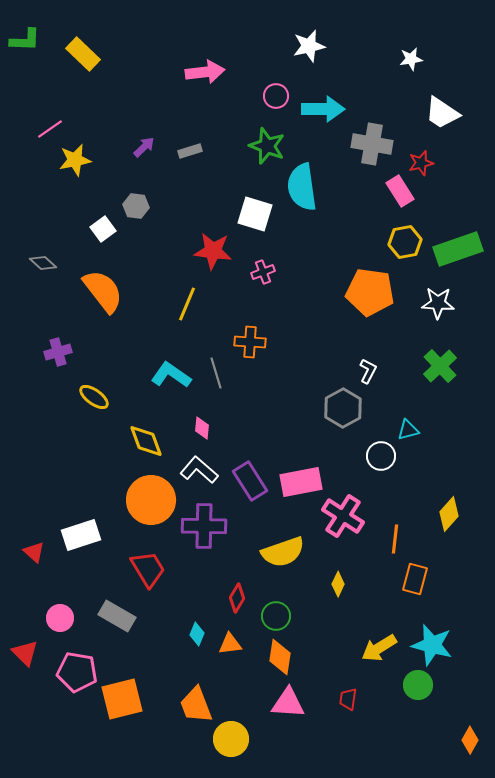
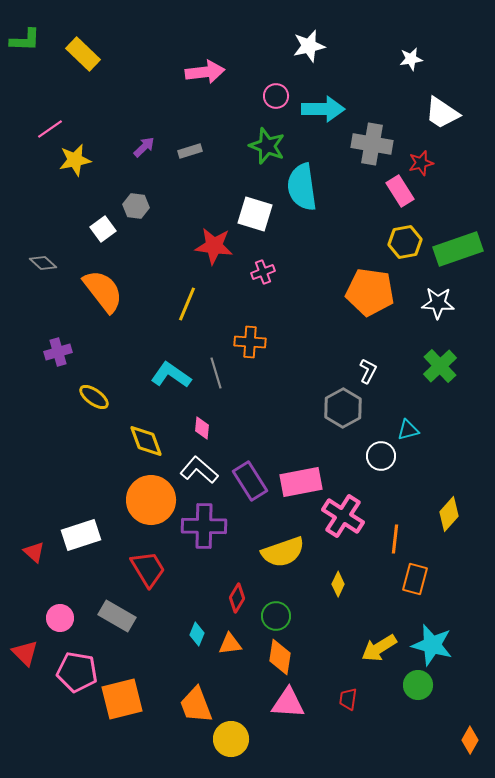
red star at (213, 251): moved 1 px right, 5 px up
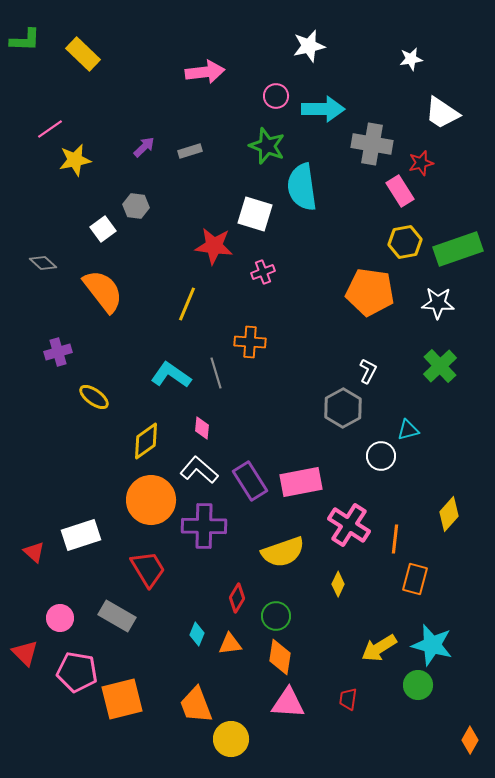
yellow diamond at (146, 441): rotated 75 degrees clockwise
pink cross at (343, 516): moved 6 px right, 9 px down
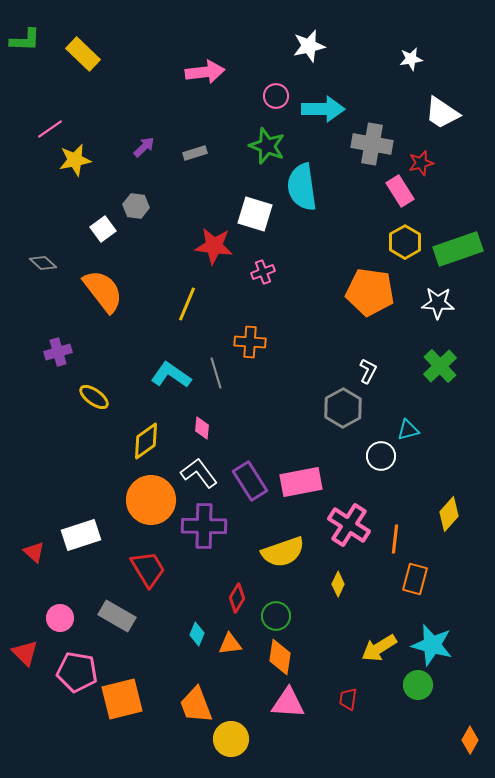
gray rectangle at (190, 151): moved 5 px right, 2 px down
yellow hexagon at (405, 242): rotated 20 degrees counterclockwise
white L-shape at (199, 470): moved 3 px down; rotated 12 degrees clockwise
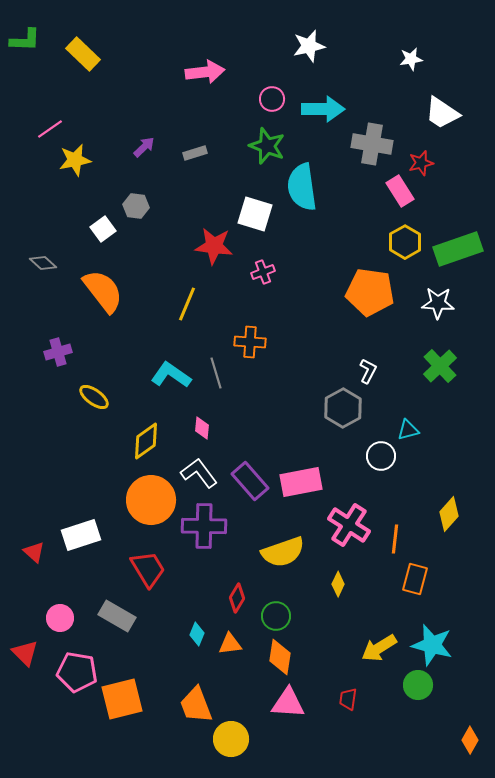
pink circle at (276, 96): moved 4 px left, 3 px down
purple rectangle at (250, 481): rotated 9 degrees counterclockwise
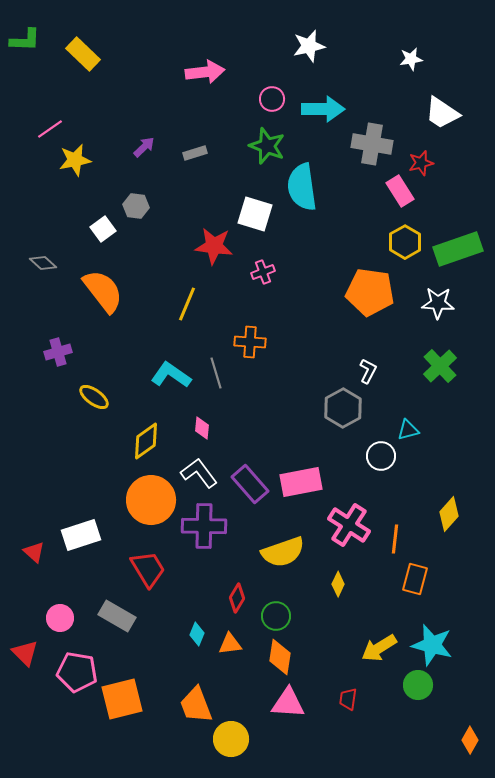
purple rectangle at (250, 481): moved 3 px down
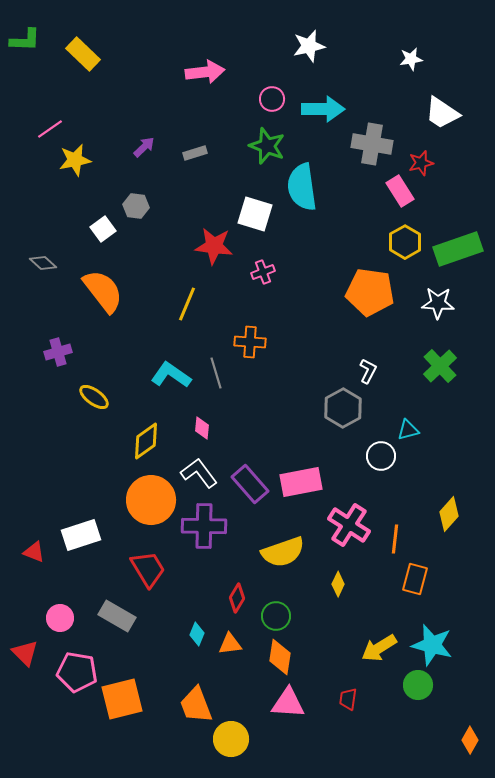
red triangle at (34, 552): rotated 20 degrees counterclockwise
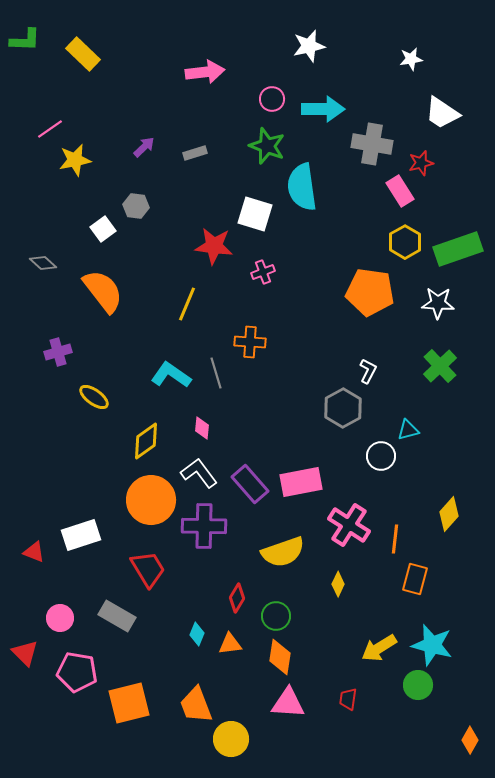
orange square at (122, 699): moved 7 px right, 4 px down
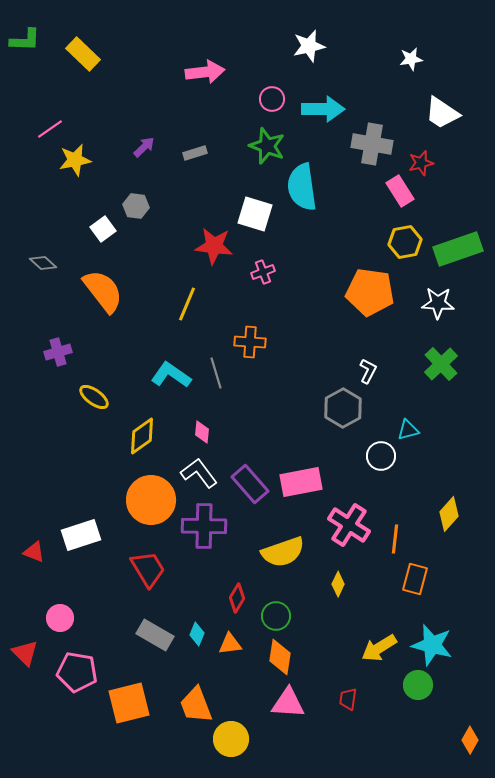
yellow hexagon at (405, 242): rotated 20 degrees clockwise
green cross at (440, 366): moved 1 px right, 2 px up
pink diamond at (202, 428): moved 4 px down
yellow diamond at (146, 441): moved 4 px left, 5 px up
gray rectangle at (117, 616): moved 38 px right, 19 px down
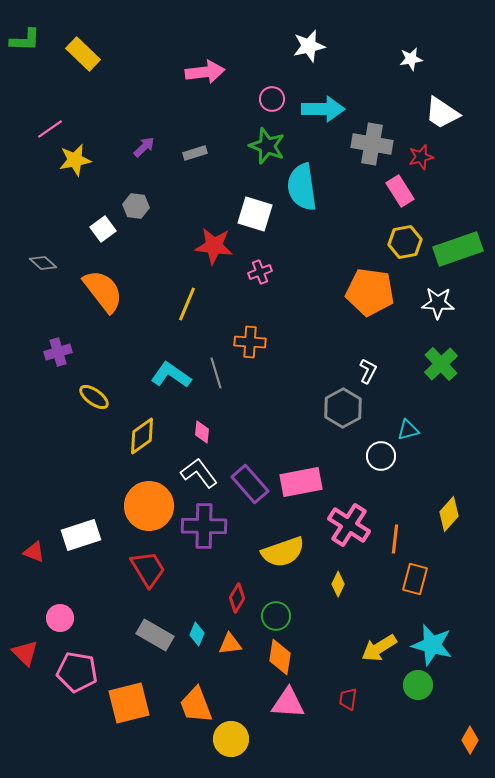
red star at (421, 163): moved 6 px up
pink cross at (263, 272): moved 3 px left
orange circle at (151, 500): moved 2 px left, 6 px down
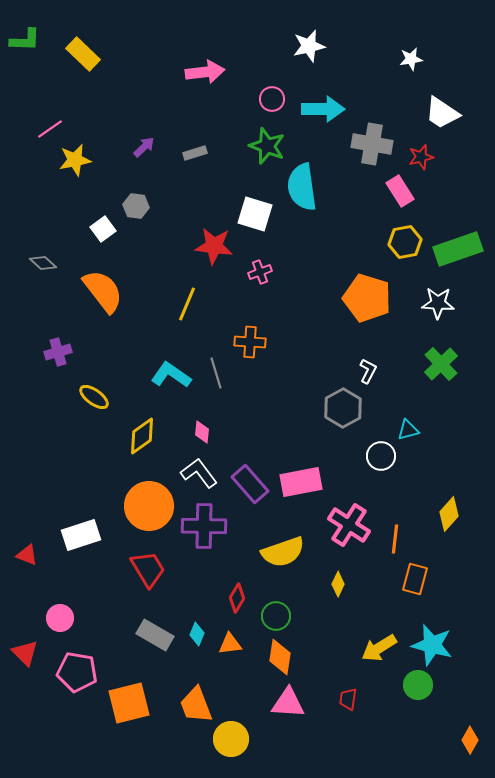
orange pentagon at (370, 292): moved 3 px left, 6 px down; rotated 9 degrees clockwise
red triangle at (34, 552): moved 7 px left, 3 px down
